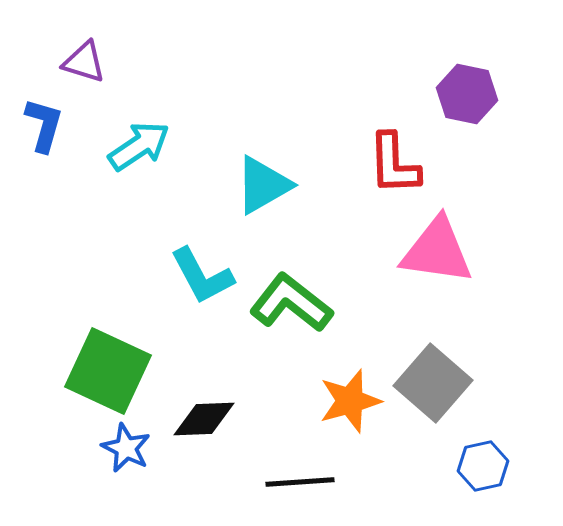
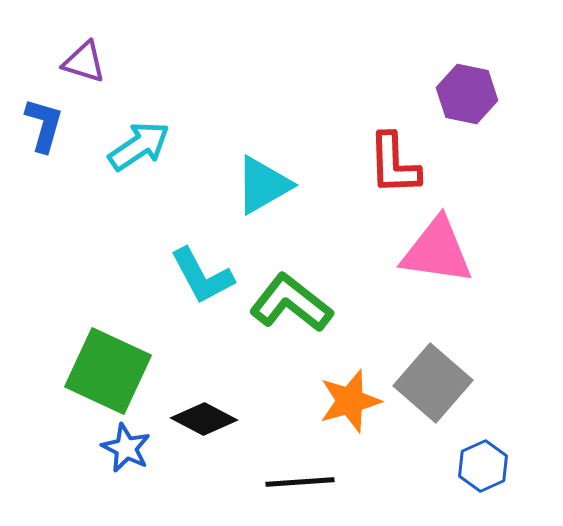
black diamond: rotated 30 degrees clockwise
blue hexagon: rotated 12 degrees counterclockwise
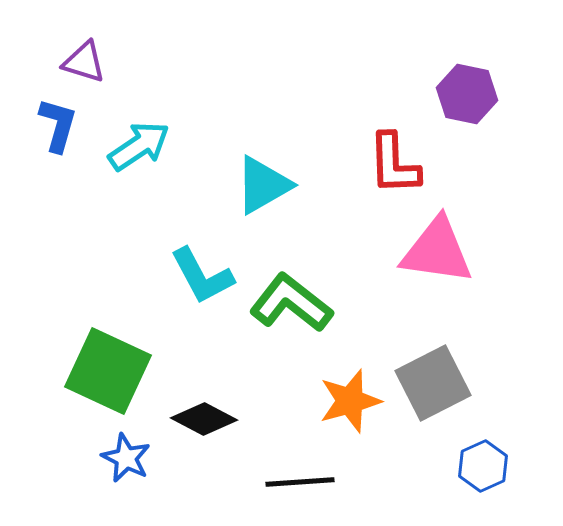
blue L-shape: moved 14 px right
gray square: rotated 22 degrees clockwise
blue star: moved 10 px down
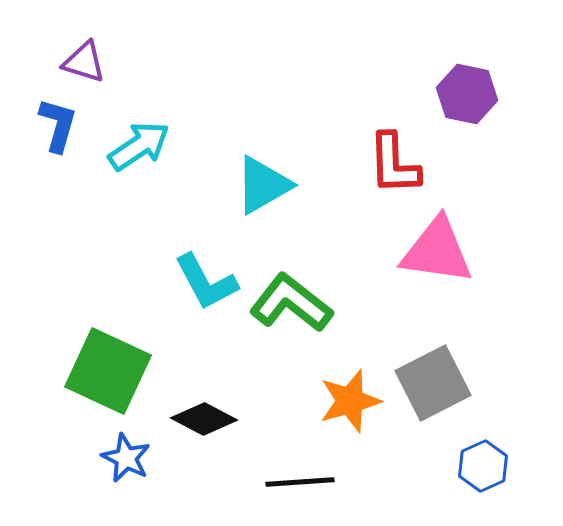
cyan L-shape: moved 4 px right, 6 px down
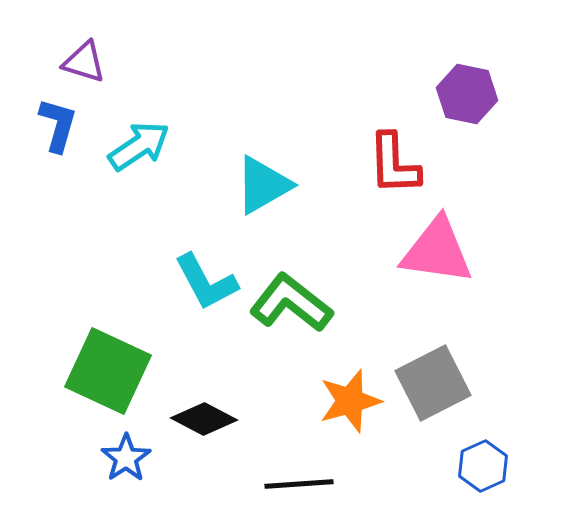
blue star: rotated 12 degrees clockwise
black line: moved 1 px left, 2 px down
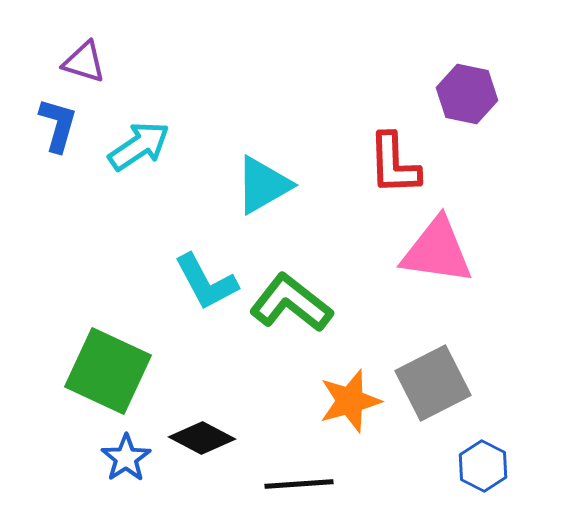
black diamond: moved 2 px left, 19 px down
blue hexagon: rotated 9 degrees counterclockwise
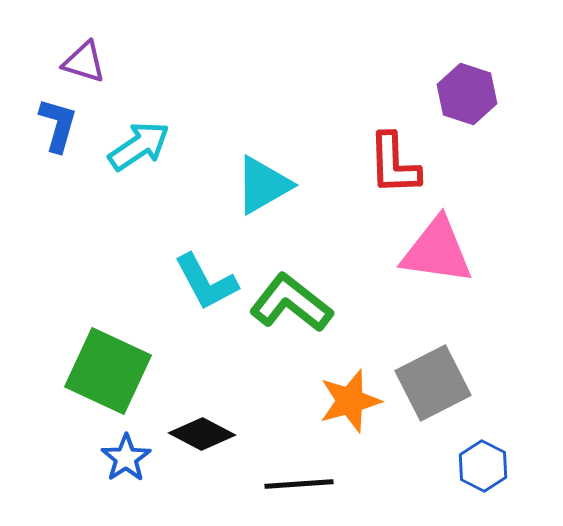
purple hexagon: rotated 6 degrees clockwise
black diamond: moved 4 px up
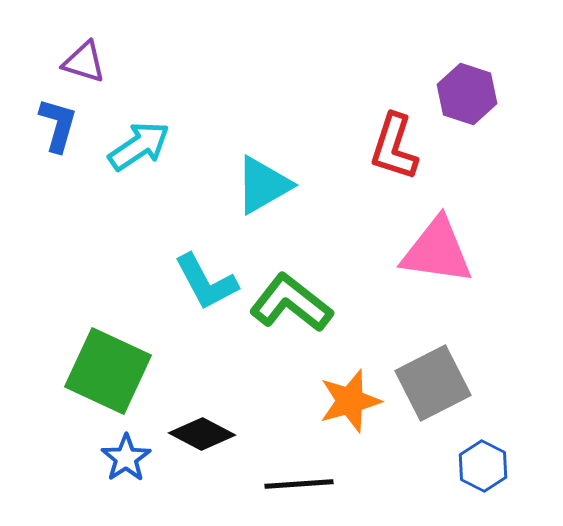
red L-shape: moved 17 px up; rotated 20 degrees clockwise
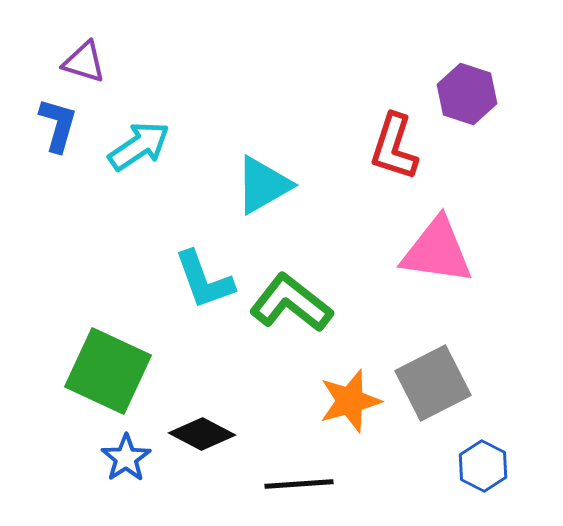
cyan L-shape: moved 2 px left, 2 px up; rotated 8 degrees clockwise
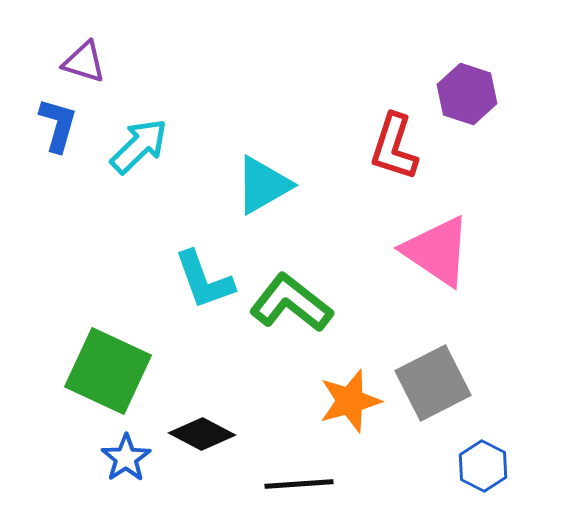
cyan arrow: rotated 10 degrees counterclockwise
pink triangle: rotated 26 degrees clockwise
